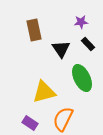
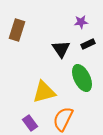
brown rectangle: moved 17 px left; rotated 30 degrees clockwise
black rectangle: rotated 72 degrees counterclockwise
purple rectangle: rotated 21 degrees clockwise
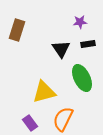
purple star: moved 1 px left
black rectangle: rotated 16 degrees clockwise
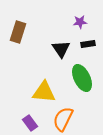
brown rectangle: moved 1 px right, 2 px down
yellow triangle: rotated 20 degrees clockwise
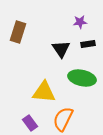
green ellipse: rotated 52 degrees counterclockwise
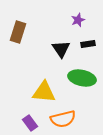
purple star: moved 2 px left, 2 px up; rotated 16 degrees counterclockwise
orange semicircle: rotated 130 degrees counterclockwise
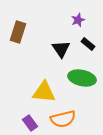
black rectangle: rotated 48 degrees clockwise
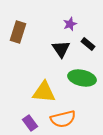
purple star: moved 8 px left, 4 px down
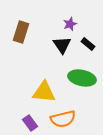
brown rectangle: moved 3 px right
black triangle: moved 1 px right, 4 px up
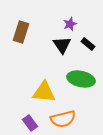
green ellipse: moved 1 px left, 1 px down
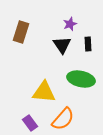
black rectangle: rotated 48 degrees clockwise
orange semicircle: rotated 35 degrees counterclockwise
